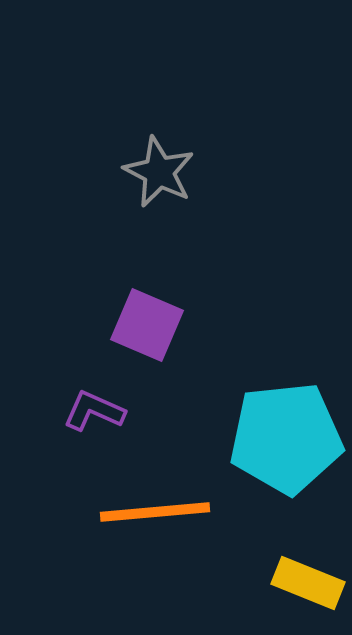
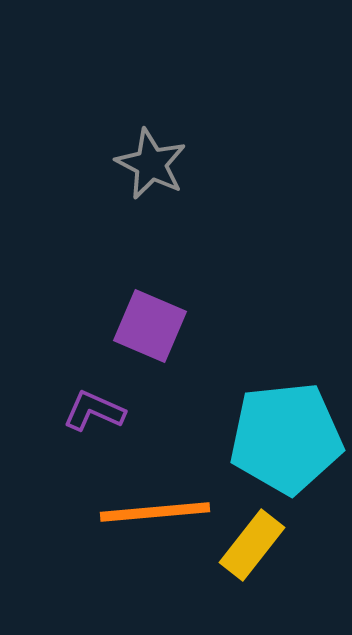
gray star: moved 8 px left, 8 px up
purple square: moved 3 px right, 1 px down
yellow rectangle: moved 56 px left, 38 px up; rotated 74 degrees counterclockwise
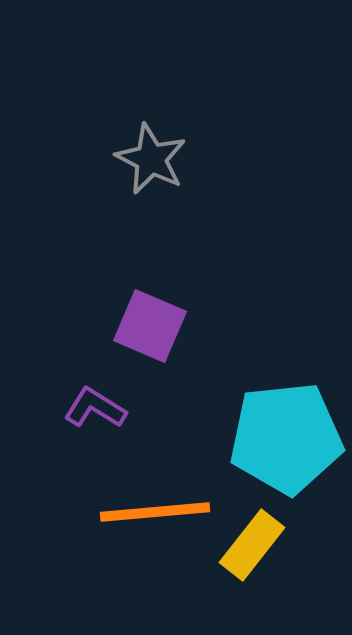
gray star: moved 5 px up
purple L-shape: moved 1 px right, 3 px up; rotated 8 degrees clockwise
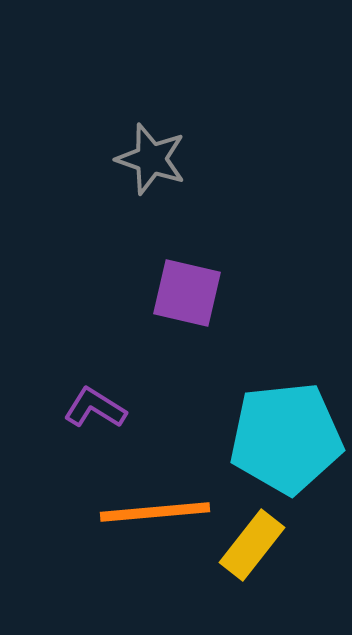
gray star: rotated 8 degrees counterclockwise
purple square: moved 37 px right, 33 px up; rotated 10 degrees counterclockwise
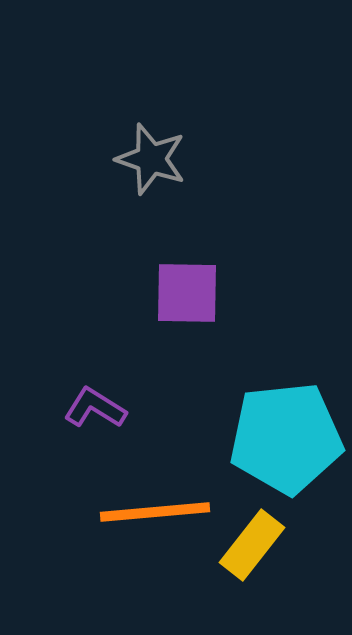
purple square: rotated 12 degrees counterclockwise
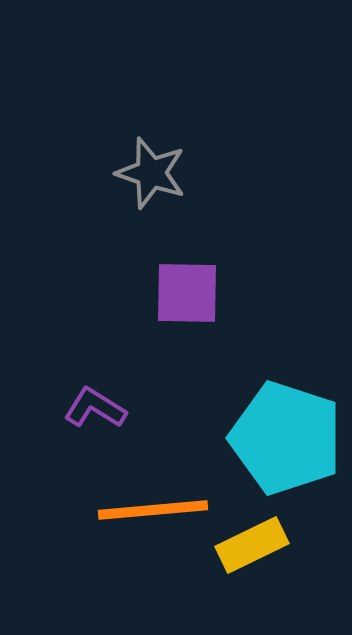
gray star: moved 14 px down
cyan pentagon: rotated 24 degrees clockwise
orange line: moved 2 px left, 2 px up
yellow rectangle: rotated 26 degrees clockwise
